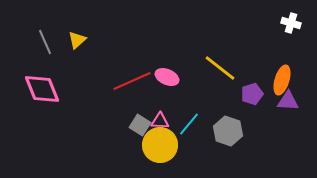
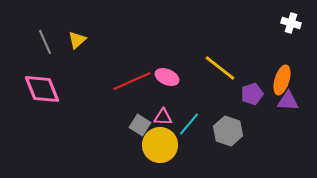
pink triangle: moved 3 px right, 4 px up
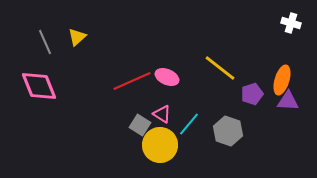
yellow triangle: moved 3 px up
pink diamond: moved 3 px left, 3 px up
pink triangle: moved 1 px left, 3 px up; rotated 30 degrees clockwise
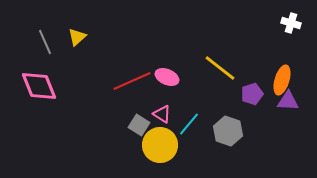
gray square: moved 1 px left
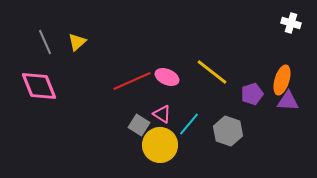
yellow triangle: moved 5 px down
yellow line: moved 8 px left, 4 px down
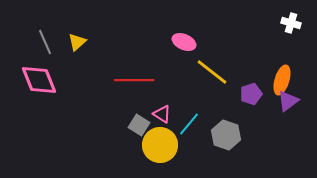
pink ellipse: moved 17 px right, 35 px up
red line: moved 2 px right, 1 px up; rotated 24 degrees clockwise
pink diamond: moved 6 px up
purple pentagon: moved 1 px left
purple triangle: rotated 40 degrees counterclockwise
gray hexagon: moved 2 px left, 4 px down
